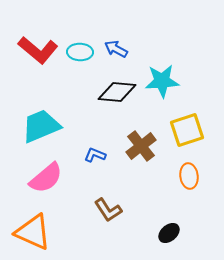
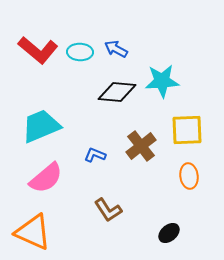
yellow square: rotated 16 degrees clockwise
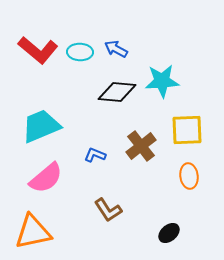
orange triangle: rotated 36 degrees counterclockwise
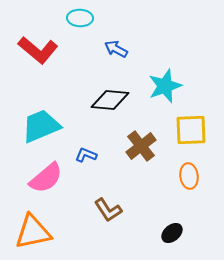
cyan ellipse: moved 34 px up
cyan star: moved 3 px right, 5 px down; rotated 16 degrees counterclockwise
black diamond: moved 7 px left, 8 px down
yellow square: moved 4 px right
blue L-shape: moved 9 px left
black ellipse: moved 3 px right
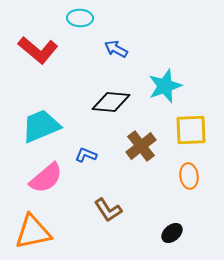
black diamond: moved 1 px right, 2 px down
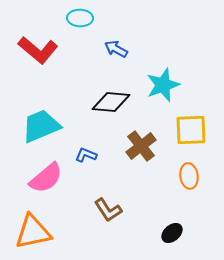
cyan star: moved 2 px left, 1 px up
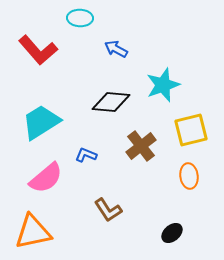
red L-shape: rotated 9 degrees clockwise
cyan trapezoid: moved 4 px up; rotated 9 degrees counterclockwise
yellow square: rotated 12 degrees counterclockwise
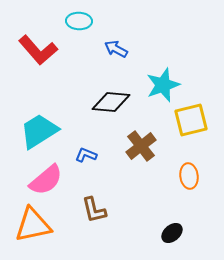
cyan ellipse: moved 1 px left, 3 px down
cyan trapezoid: moved 2 px left, 9 px down
yellow square: moved 10 px up
pink semicircle: moved 2 px down
brown L-shape: moved 14 px left; rotated 20 degrees clockwise
orange triangle: moved 7 px up
